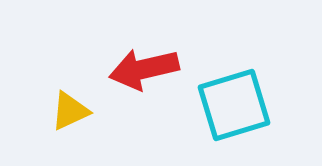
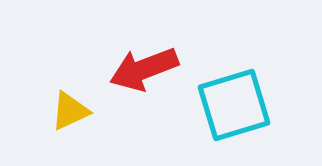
red arrow: rotated 8 degrees counterclockwise
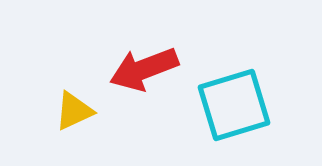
yellow triangle: moved 4 px right
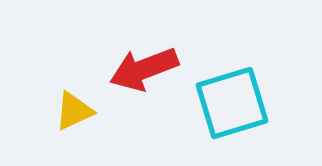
cyan square: moved 2 px left, 2 px up
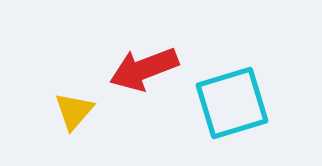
yellow triangle: rotated 24 degrees counterclockwise
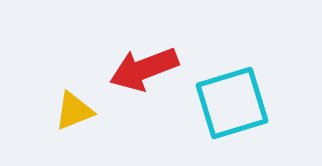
yellow triangle: rotated 27 degrees clockwise
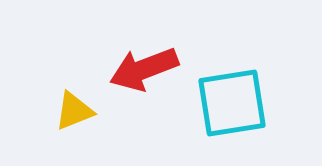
cyan square: rotated 8 degrees clockwise
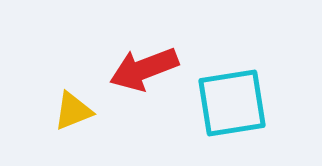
yellow triangle: moved 1 px left
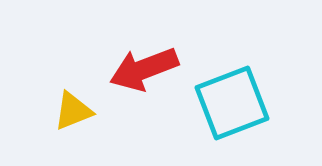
cyan square: rotated 12 degrees counterclockwise
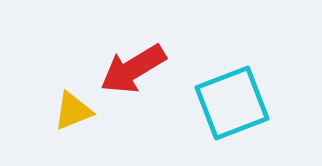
red arrow: moved 11 px left; rotated 10 degrees counterclockwise
